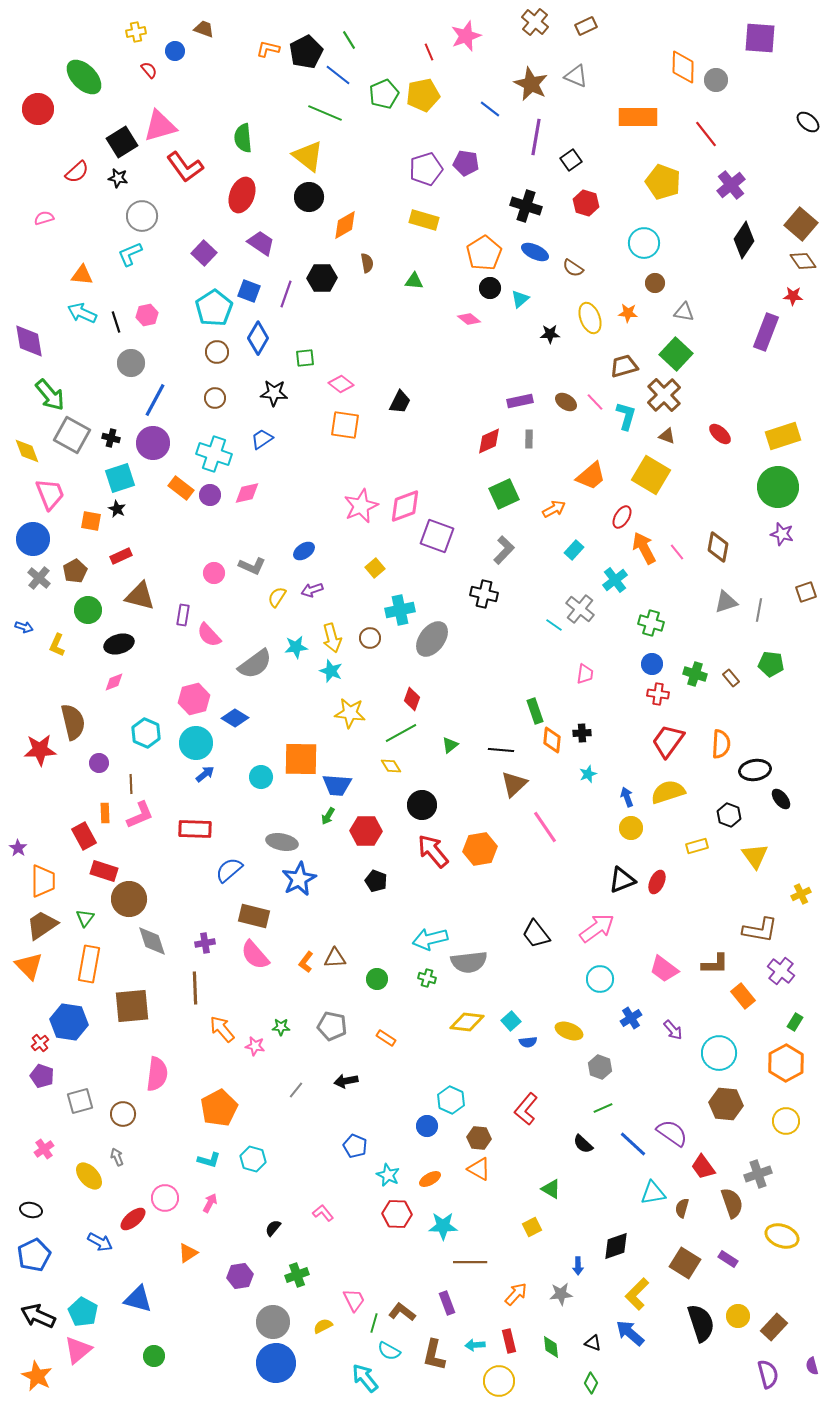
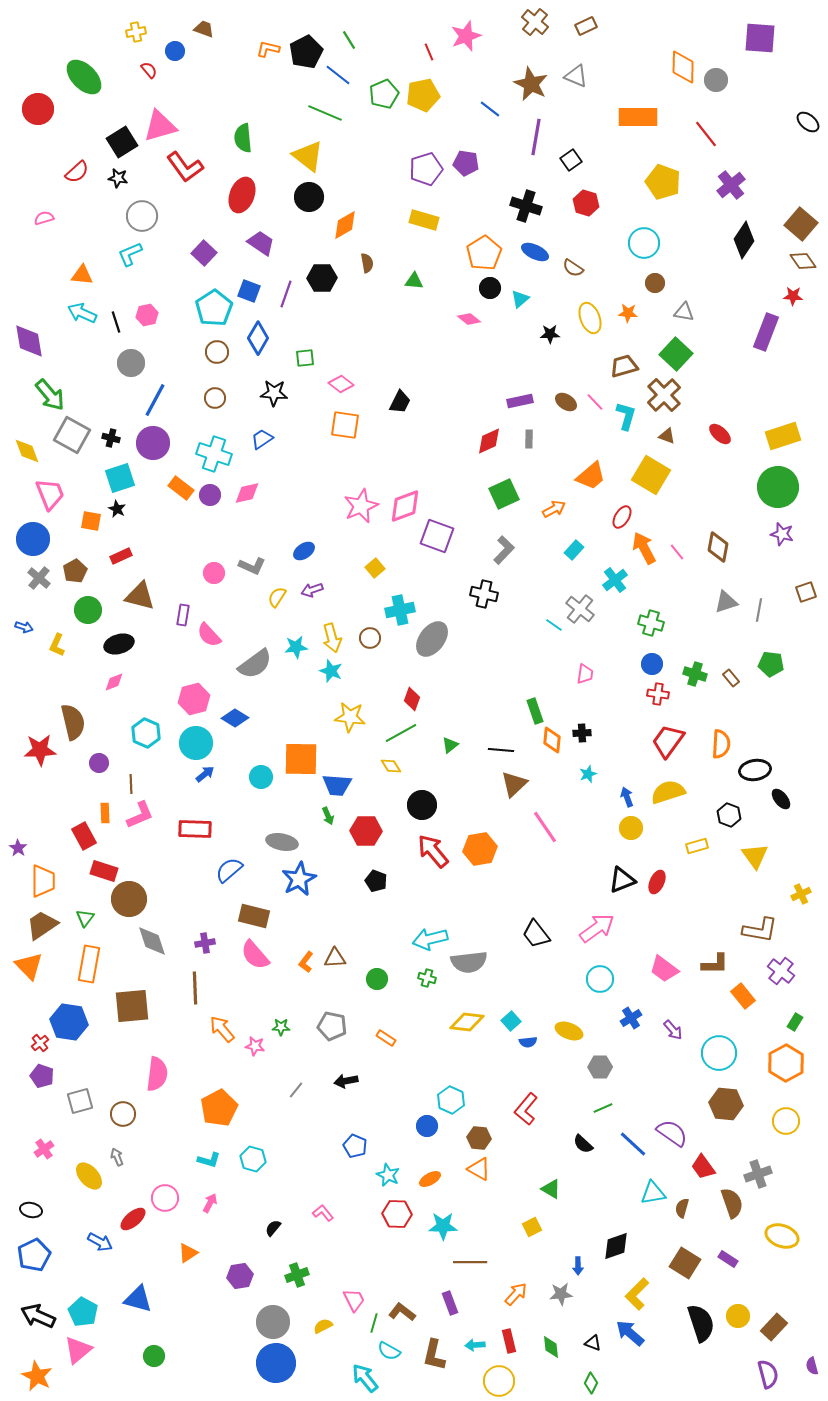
yellow star at (350, 713): moved 4 px down
green arrow at (328, 816): rotated 54 degrees counterclockwise
gray hexagon at (600, 1067): rotated 20 degrees counterclockwise
purple rectangle at (447, 1303): moved 3 px right
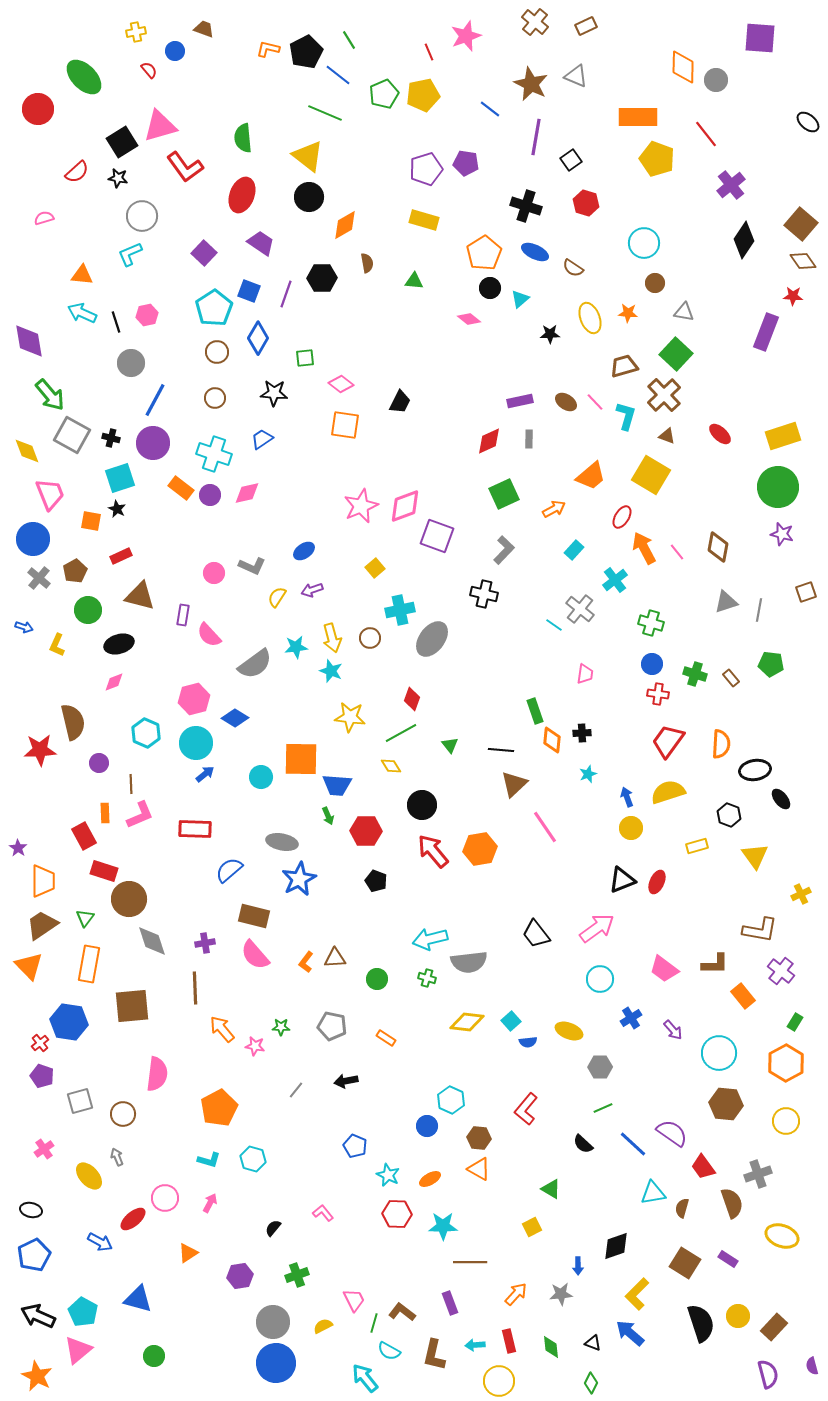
yellow pentagon at (663, 182): moved 6 px left, 23 px up
green triangle at (450, 745): rotated 30 degrees counterclockwise
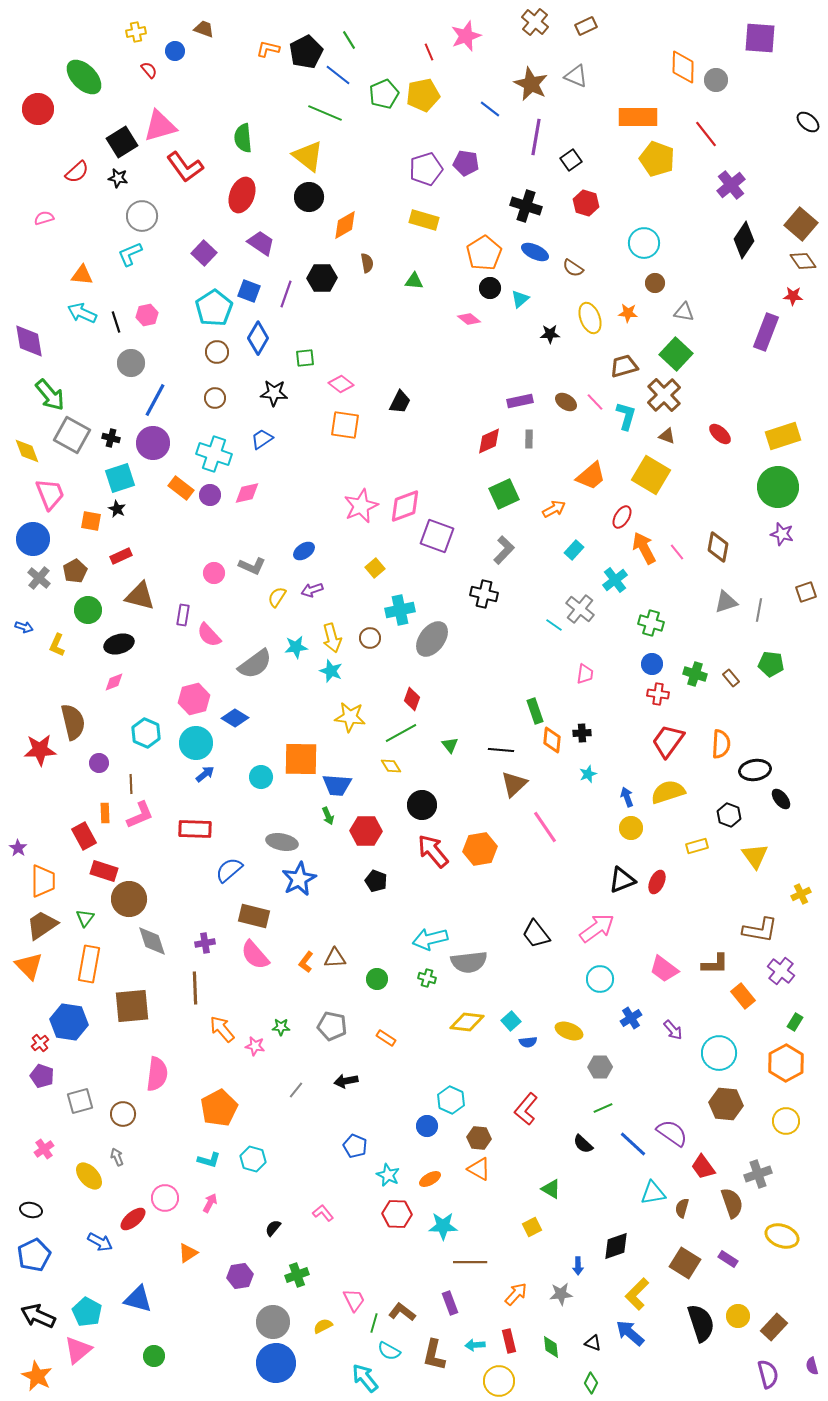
cyan pentagon at (83, 1312): moved 4 px right
